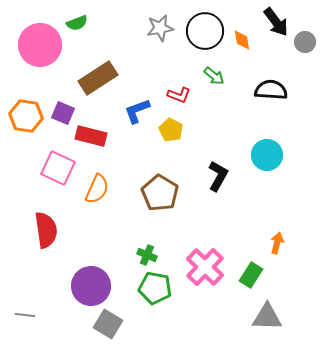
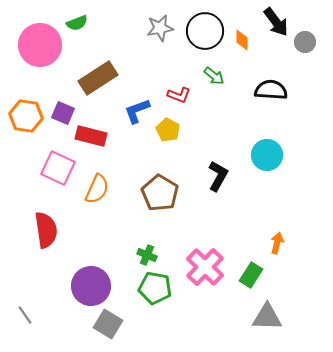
orange diamond: rotated 10 degrees clockwise
yellow pentagon: moved 3 px left
gray line: rotated 48 degrees clockwise
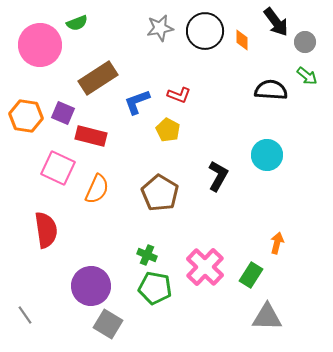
green arrow: moved 93 px right
blue L-shape: moved 9 px up
